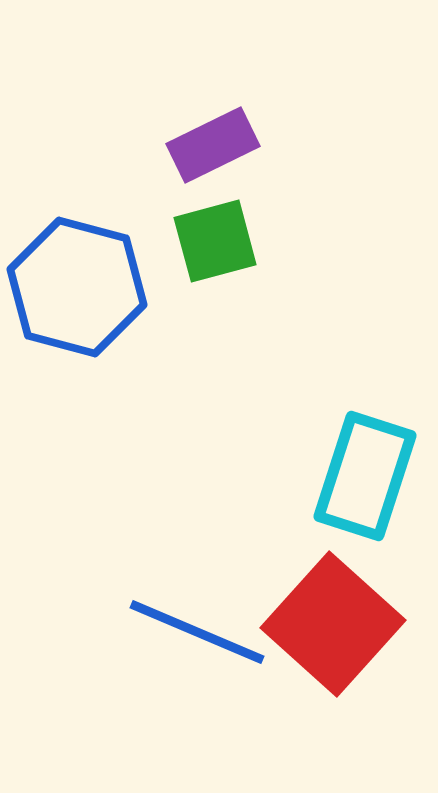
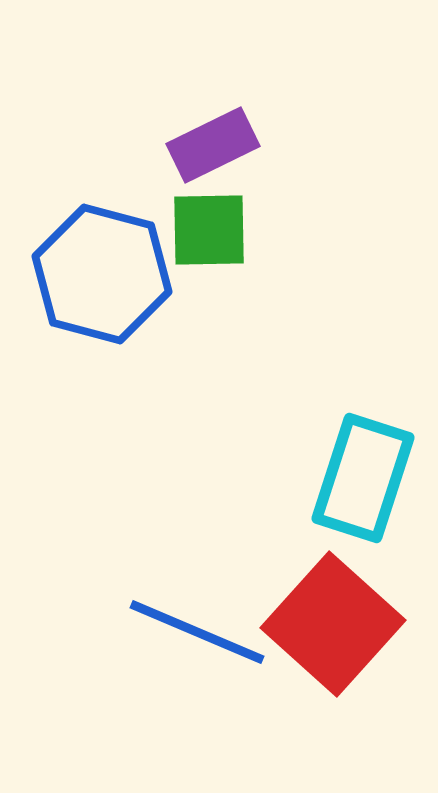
green square: moved 6 px left, 11 px up; rotated 14 degrees clockwise
blue hexagon: moved 25 px right, 13 px up
cyan rectangle: moved 2 px left, 2 px down
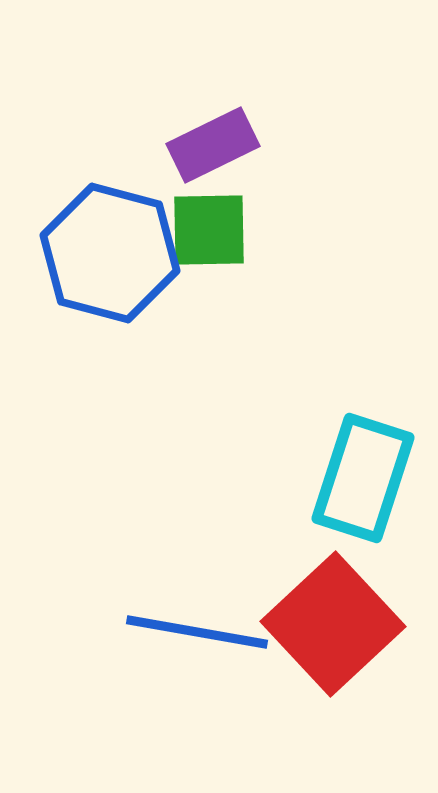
blue hexagon: moved 8 px right, 21 px up
red square: rotated 5 degrees clockwise
blue line: rotated 13 degrees counterclockwise
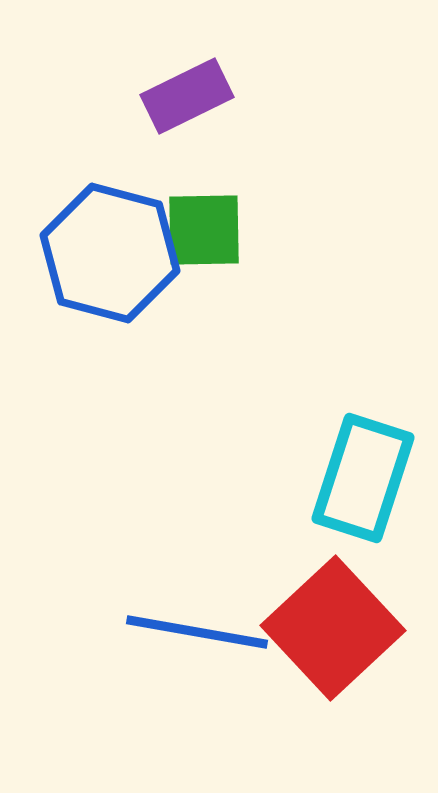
purple rectangle: moved 26 px left, 49 px up
green square: moved 5 px left
red square: moved 4 px down
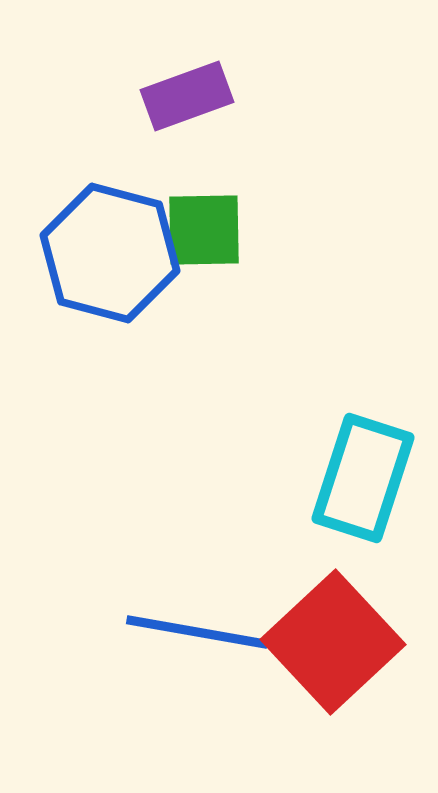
purple rectangle: rotated 6 degrees clockwise
red square: moved 14 px down
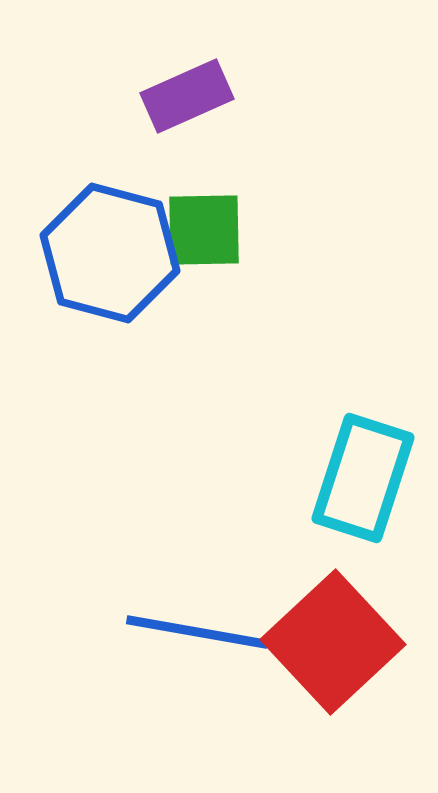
purple rectangle: rotated 4 degrees counterclockwise
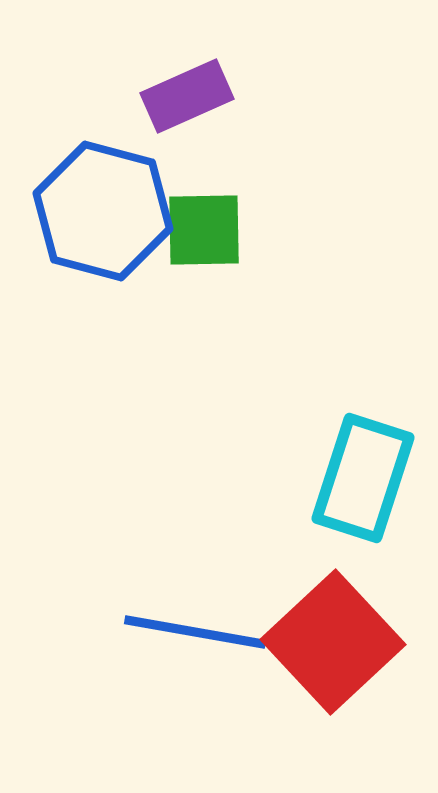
blue hexagon: moved 7 px left, 42 px up
blue line: moved 2 px left
